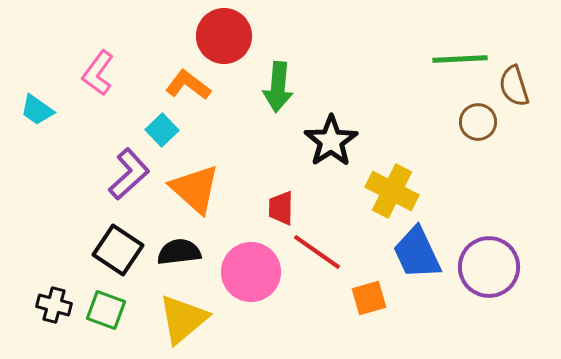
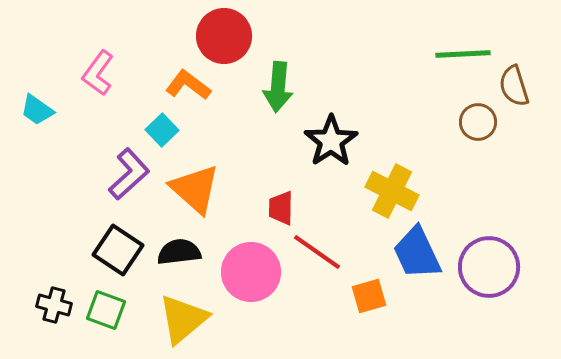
green line: moved 3 px right, 5 px up
orange square: moved 2 px up
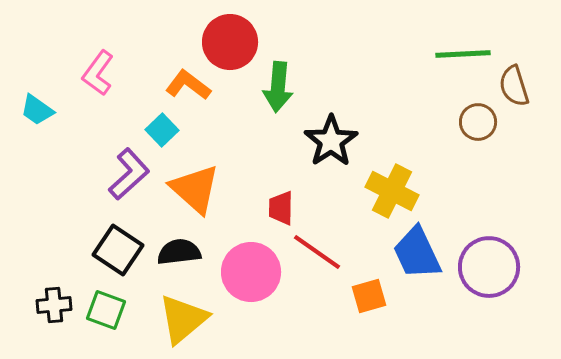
red circle: moved 6 px right, 6 px down
black cross: rotated 20 degrees counterclockwise
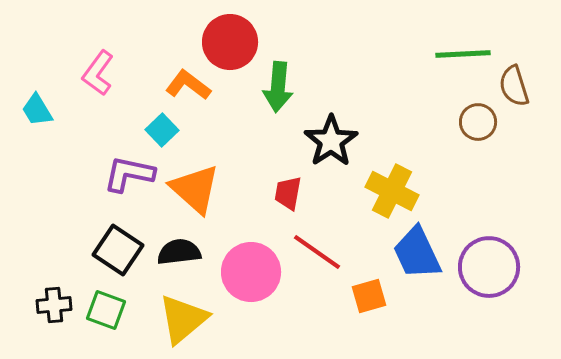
cyan trapezoid: rotated 24 degrees clockwise
purple L-shape: rotated 126 degrees counterclockwise
red trapezoid: moved 7 px right, 15 px up; rotated 9 degrees clockwise
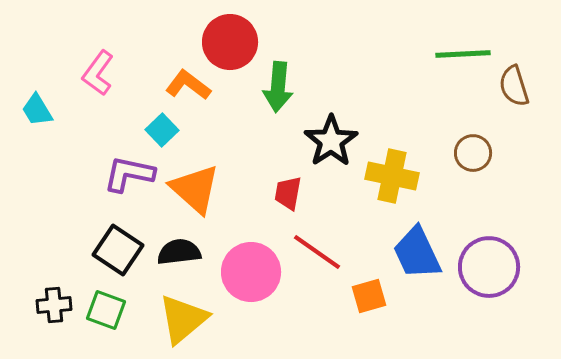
brown circle: moved 5 px left, 31 px down
yellow cross: moved 15 px up; rotated 15 degrees counterclockwise
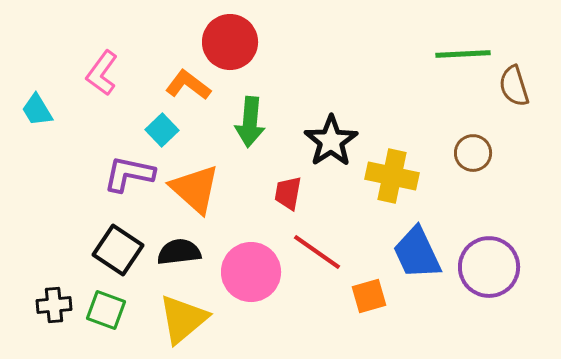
pink L-shape: moved 4 px right
green arrow: moved 28 px left, 35 px down
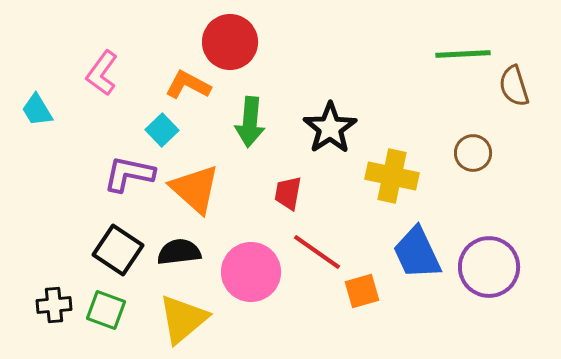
orange L-shape: rotated 9 degrees counterclockwise
black star: moved 1 px left, 13 px up
orange square: moved 7 px left, 5 px up
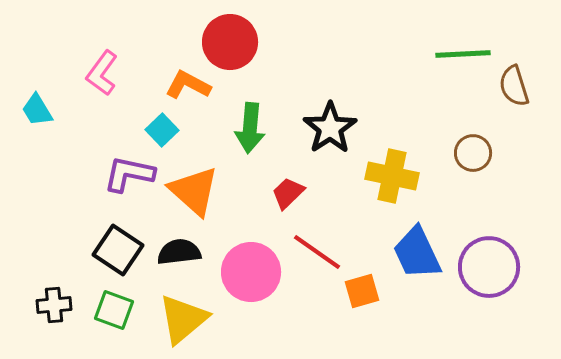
green arrow: moved 6 px down
orange triangle: moved 1 px left, 2 px down
red trapezoid: rotated 36 degrees clockwise
green square: moved 8 px right
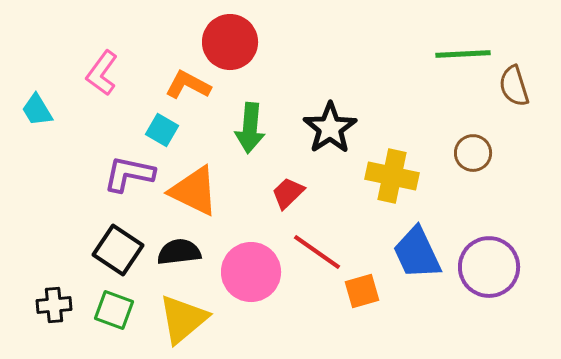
cyan square: rotated 16 degrees counterclockwise
orange triangle: rotated 16 degrees counterclockwise
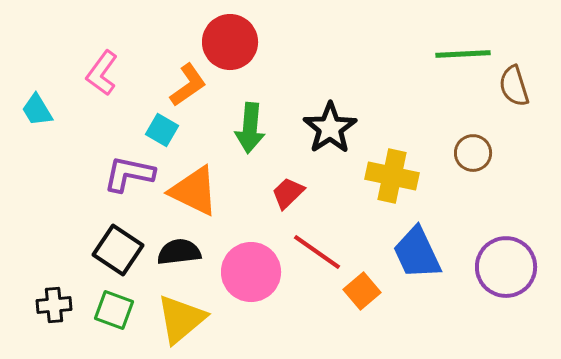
orange L-shape: rotated 117 degrees clockwise
purple circle: moved 17 px right
orange square: rotated 24 degrees counterclockwise
yellow triangle: moved 2 px left
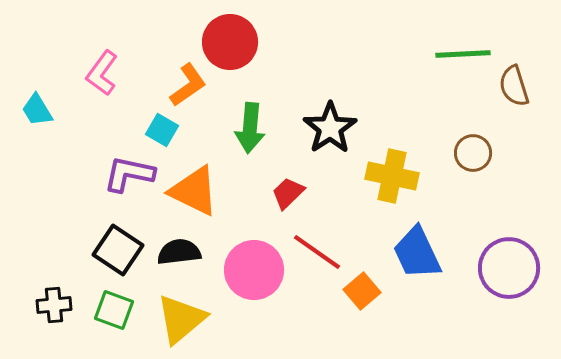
purple circle: moved 3 px right, 1 px down
pink circle: moved 3 px right, 2 px up
